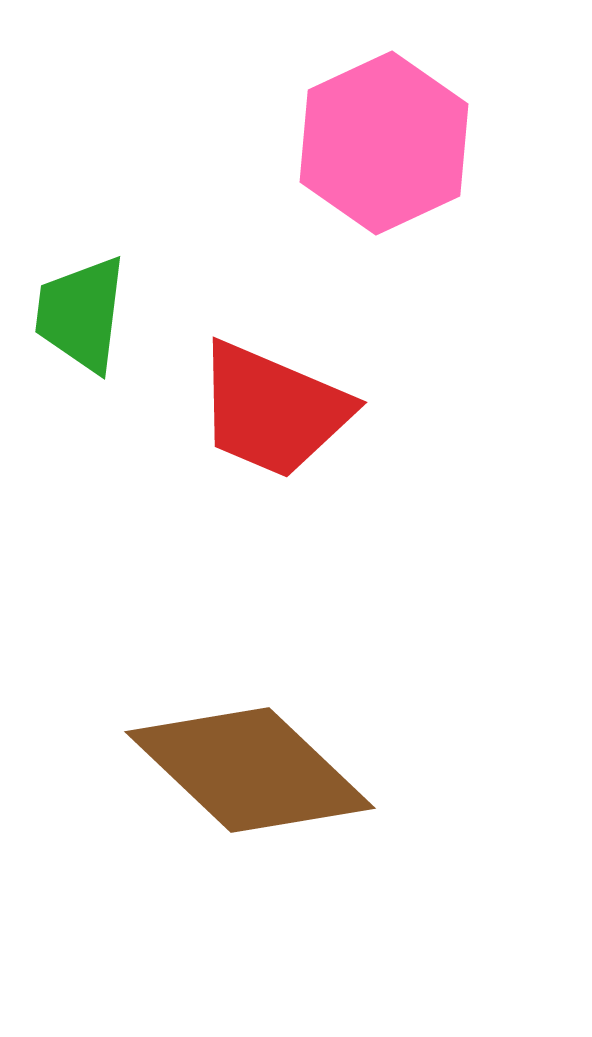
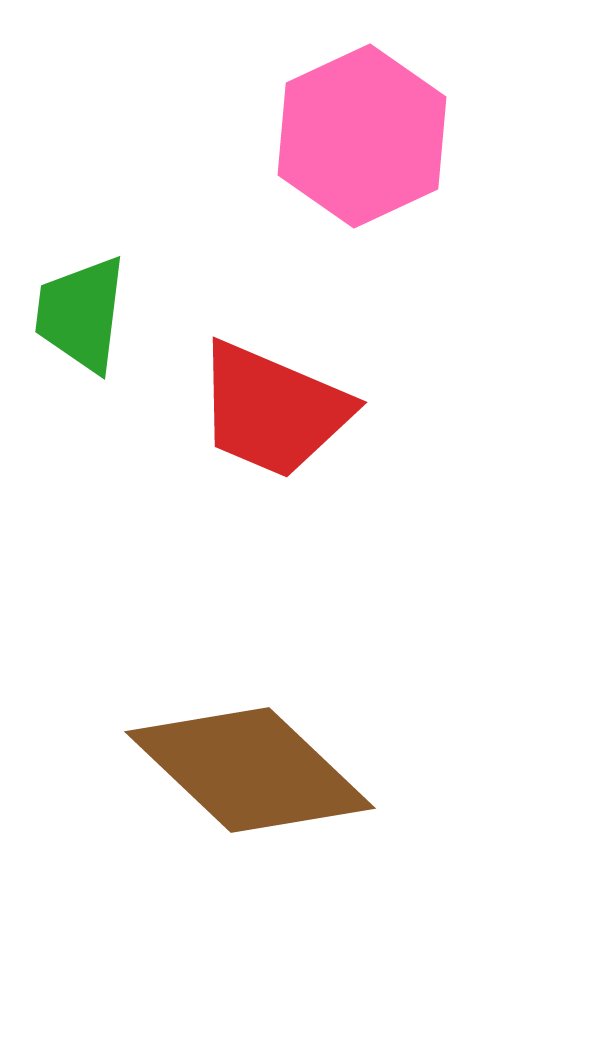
pink hexagon: moved 22 px left, 7 px up
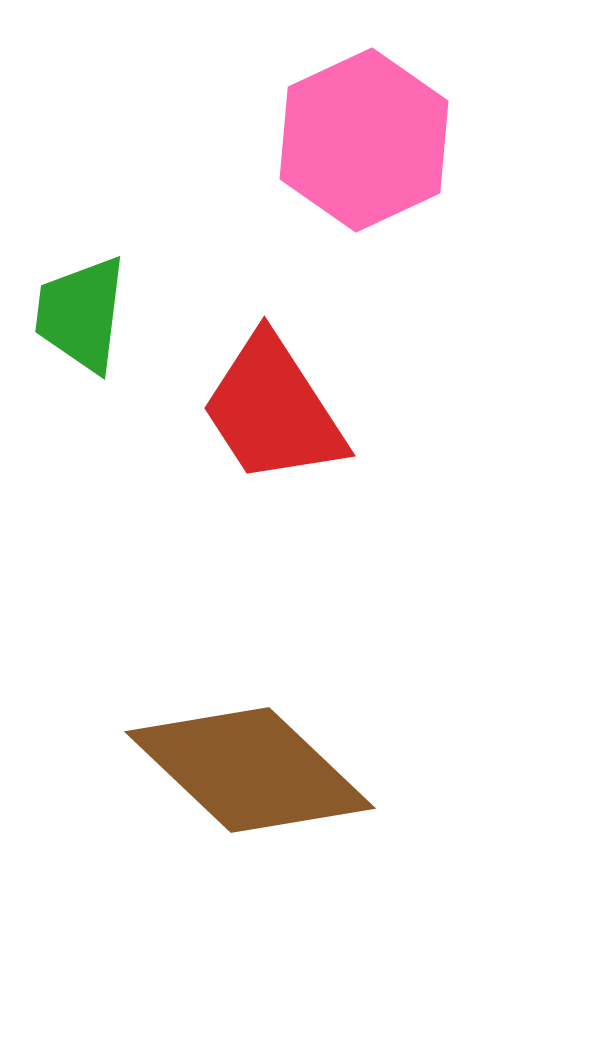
pink hexagon: moved 2 px right, 4 px down
red trapezoid: rotated 34 degrees clockwise
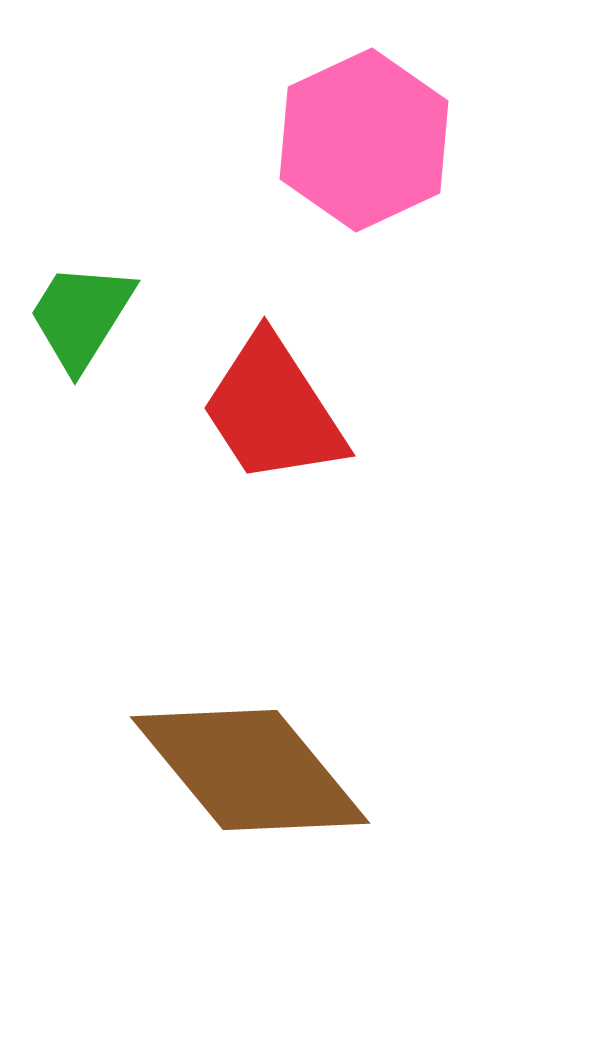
green trapezoid: moved 2 px down; rotated 25 degrees clockwise
brown diamond: rotated 7 degrees clockwise
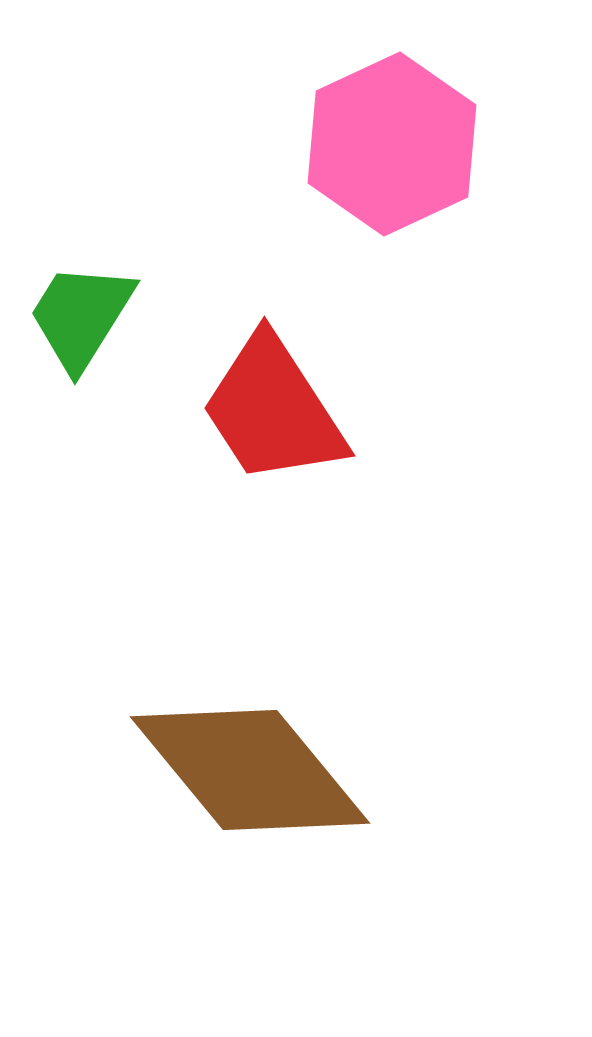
pink hexagon: moved 28 px right, 4 px down
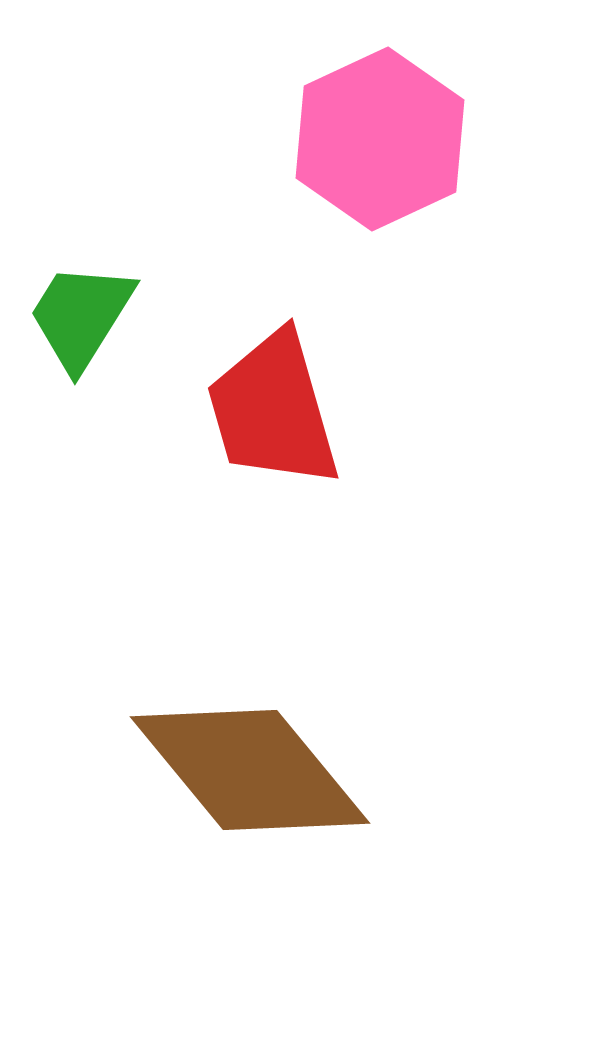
pink hexagon: moved 12 px left, 5 px up
red trapezoid: rotated 17 degrees clockwise
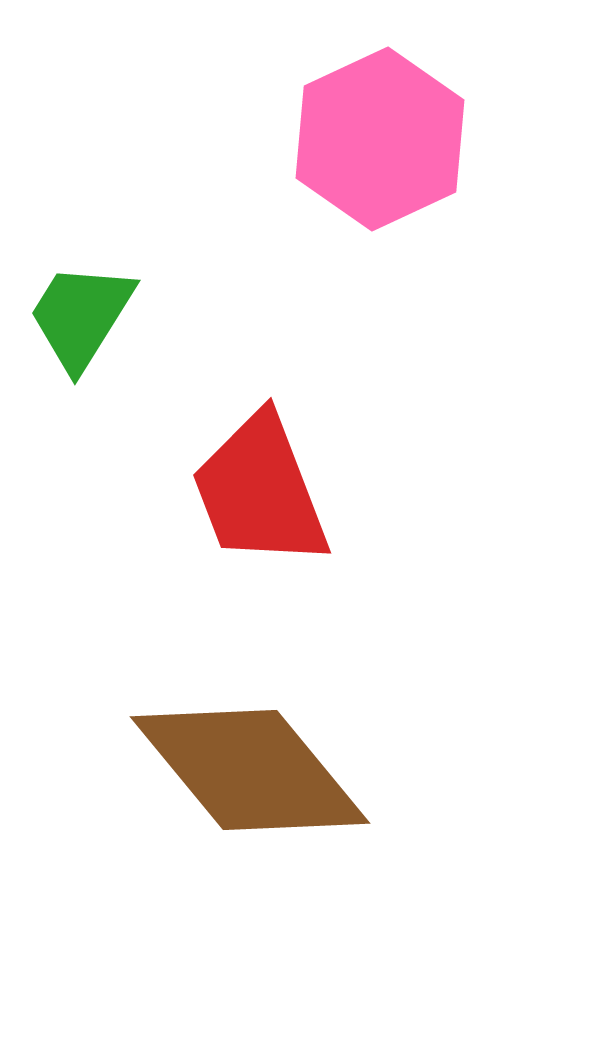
red trapezoid: moved 13 px left, 81 px down; rotated 5 degrees counterclockwise
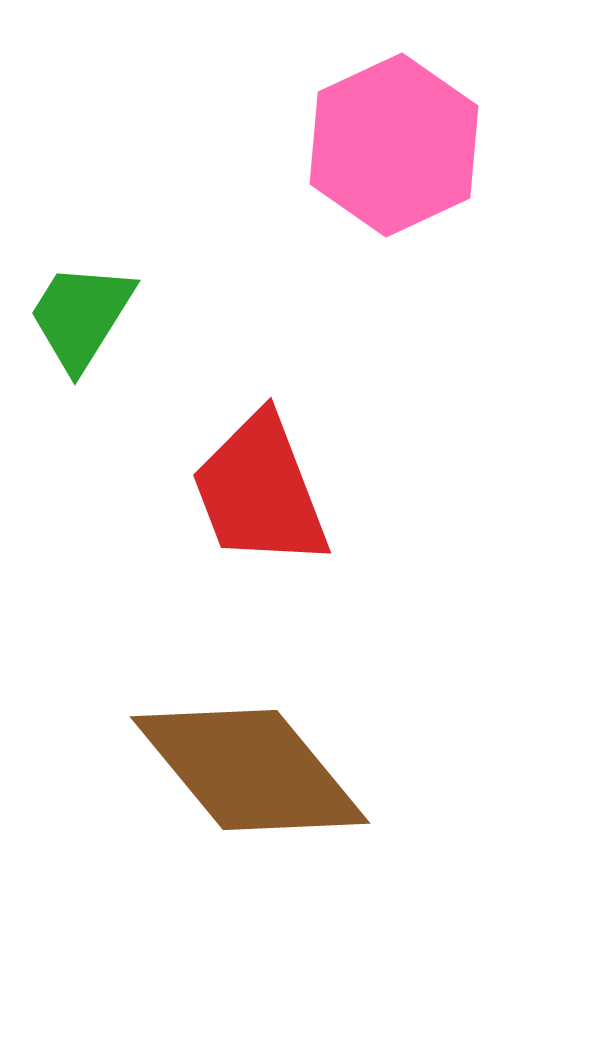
pink hexagon: moved 14 px right, 6 px down
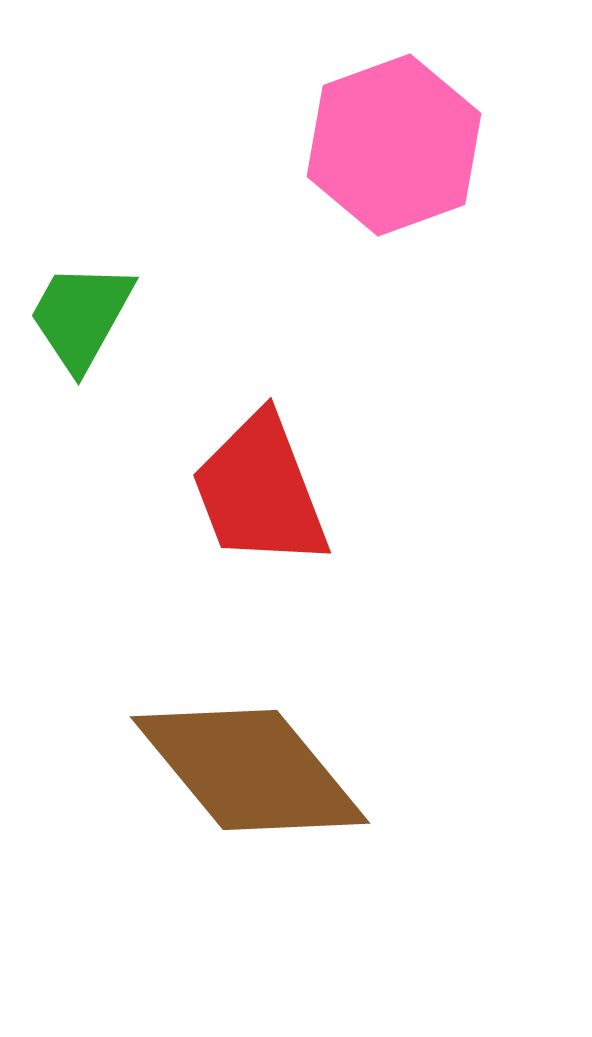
pink hexagon: rotated 5 degrees clockwise
green trapezoid: rotated 3 degrees counterclockwise
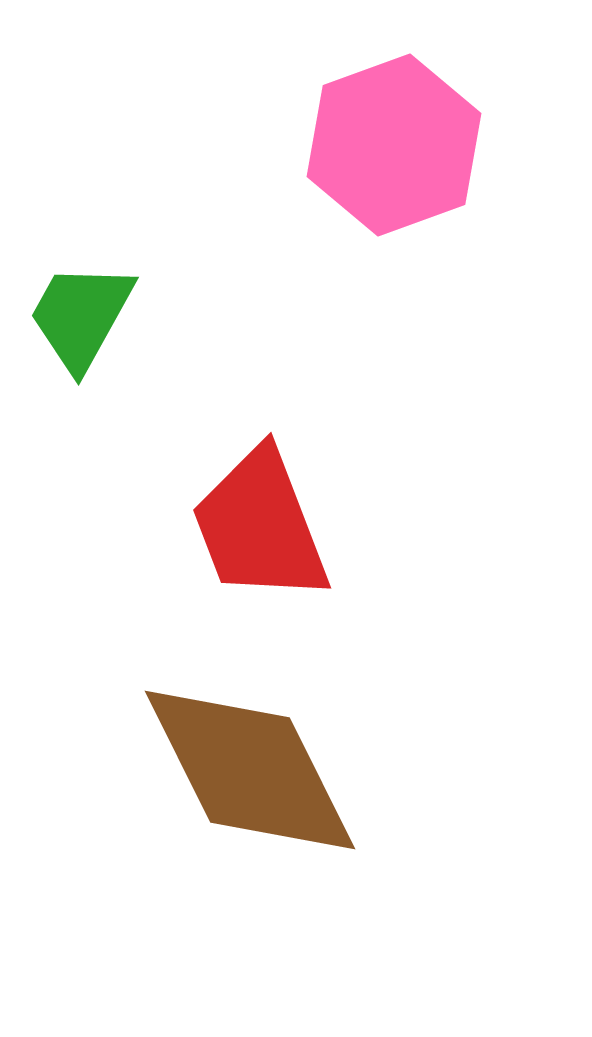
red trapezoid: moved 35 px down
brown diamond: rotated 13 degrees clockwise
